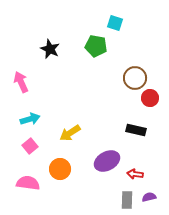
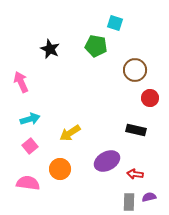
brown circle: moved 8 px up
gray rectangle: moved 2 px right, 2 px down
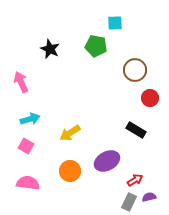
cyan square: rotated 21 degrees counterclockwise
black rectangle: rotated 18 degrees clockwise
pink square: moved 4 px left; rotated 21 degrees counterclockwise
orange circle: moved 10 px right, 2 px down
red arrow: moved 6 px down; rotated 140 degrees clockwise
gray rectangle: rotated 24 degrees clockwise
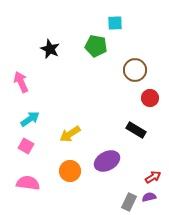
cyan arrow: rotated 18 degrees counterclockwise
yellow arrow: moved 1 px down
red arrow: moved 18 px right, 3 px up
